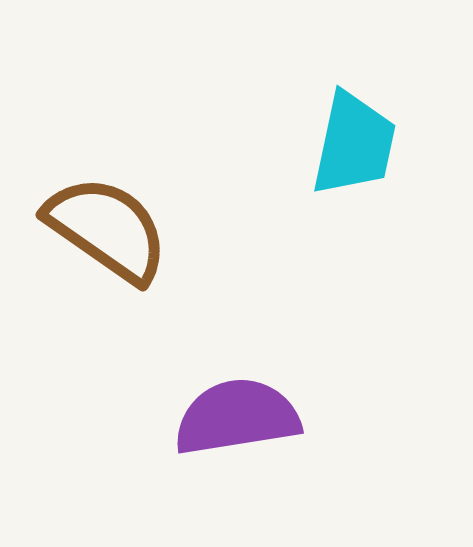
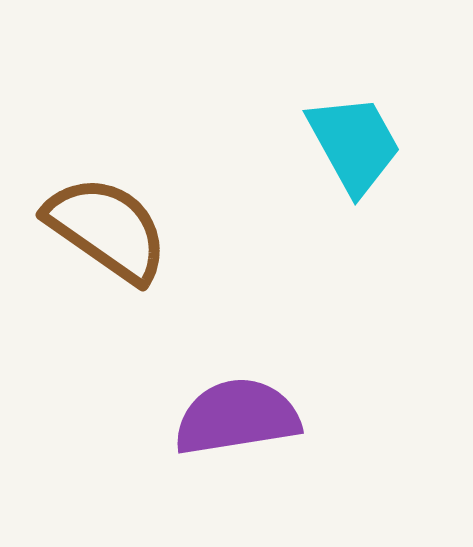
cyan trapezoid: rotated 41 degrees counterclockwise
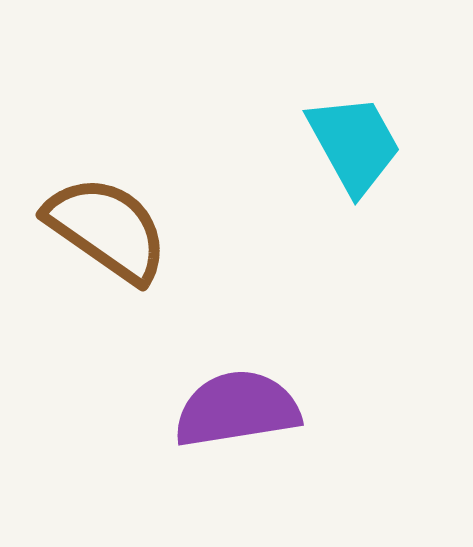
purple semicircle: moved 8 px up
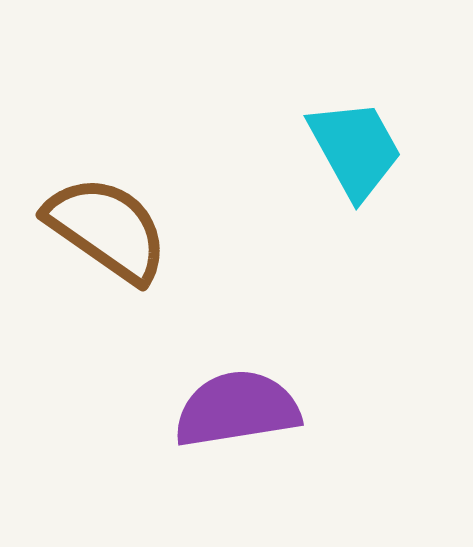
cyan trapezoid: moved 1 px right, 5 px down
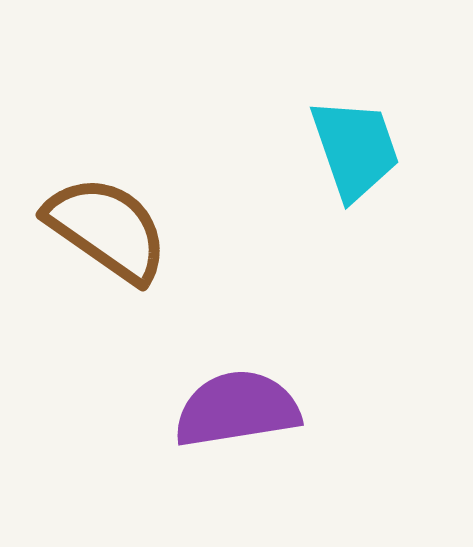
cyan trapezoid: rotated 10 degrees clockwise
